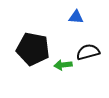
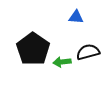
black pentagon: rotated 24 degrees clockwise
green arrow: moved 1 px left, 3 px up
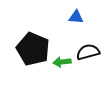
black pentagon: rotated 12 degrees counterclockwise
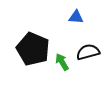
green arrow: rotated 66 degrees clockwise
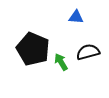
green arrow: moved 1 px left
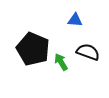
blue triangle: moved 1 px left, 3 px down
black semicircle: rotated 35 degrees clockwise
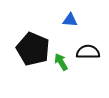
blue triangle: moved 5 px left
black semicircle: rotated 20 degrees counterclockwise
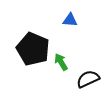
black semicircle: moved 27 px down; rotated 25 degrees counterclockwise
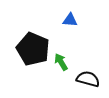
black semicircle: rotated 40 degrees clockwise
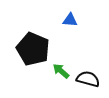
green arrow: moved 9 px down; rotated 18 degrees counterclockwise
